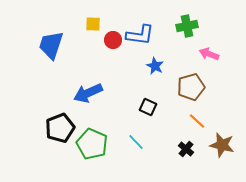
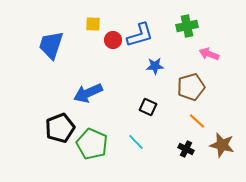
blue L-shape: rotated 24 degrees counterclockwise
blue star: rotated 30 degrees counterclockwise
black cross: rotated 14 degrees counterclockwise
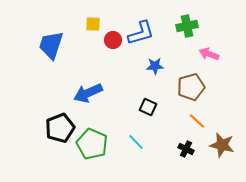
blue L-shape: moved 1 px right, 2 px up
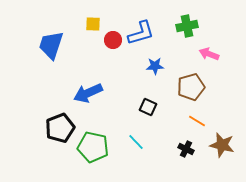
orange line: rotated 12 degrees counterclockwise
green pentagon: moved 1 px right, 3 px down; rotated 12 degrees counterclockwise
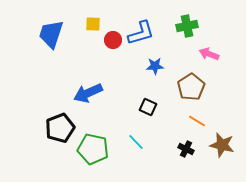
blue trapezoid: moved 11 px up
brown pentagon: rotated 16 degrees counterclockwise
green pentagon: moved 2 px down
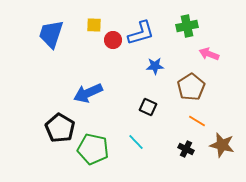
yellow square: moved 1 px right, 1 px down
black pentagon: rotated 20 degrees counterclockwise
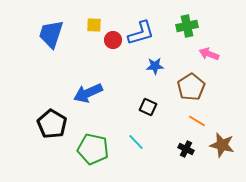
black pentagon: moved 8 px left, 4 px up
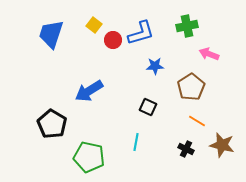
yellow square: rotated 35 degrees clockwise
blue arrow: moved 1 px right, 2 px up; rotated 8 degrees counterclockwise
cyan line: rotated 54 degrees clockwise
green pentagon: moved 4 px left, 8 px down
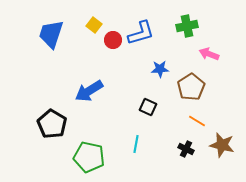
blue star: moved 5 px right, 3 px down
cyan line: moved 2 px down
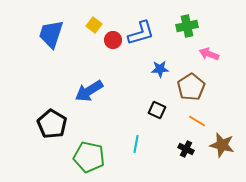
black square: moved 9 px right, 3 px down
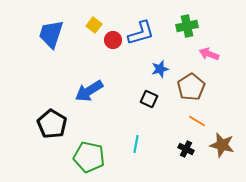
blue star: rotated 12 degrees counterclockwise
black square: moved 8 px left, 11 px up
